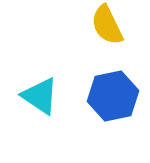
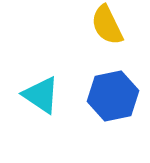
cyan triangle: moved 1 px right, 1 px up
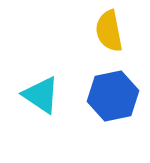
yellow semicircle: moved 2 px right, 6 px down; rotated 15 degrees clockwise
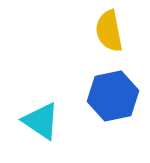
cyan triangle: moved 26 px down
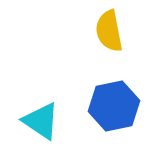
blue hexagon: moved 1 px right, 10 px down
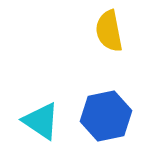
blue hexagon: moved 8 px left, 10 px down
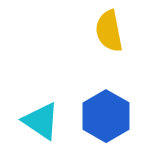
blue hexagon: rotated 18 degrees counterclockwise
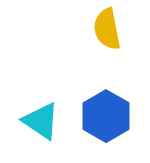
yellow semicircle: moved 2 px left, 2 px up
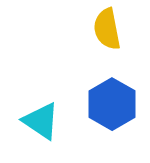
blue hexagon: moved 6 px right, 12 px up
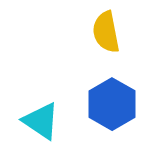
yellow semicircle: moved 1 px left, 3 px down
